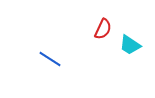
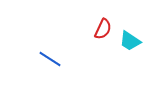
cyan trapezoid: moved 4 px up
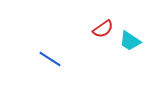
red semicircle: rotated 30 degrees clockwise
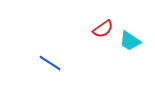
blue line: moved 4 px down
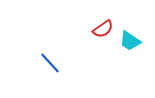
blue line: rotated 15 degrees clockwise
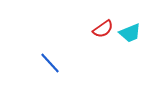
cyan trapezoid: moved 8 px up; rotated 55 degrees counterclockwise
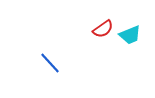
cyan trapezoid: moved 2 px down
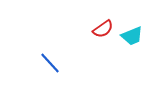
cyan trapezoid: moved 2 px right, 1 px down
